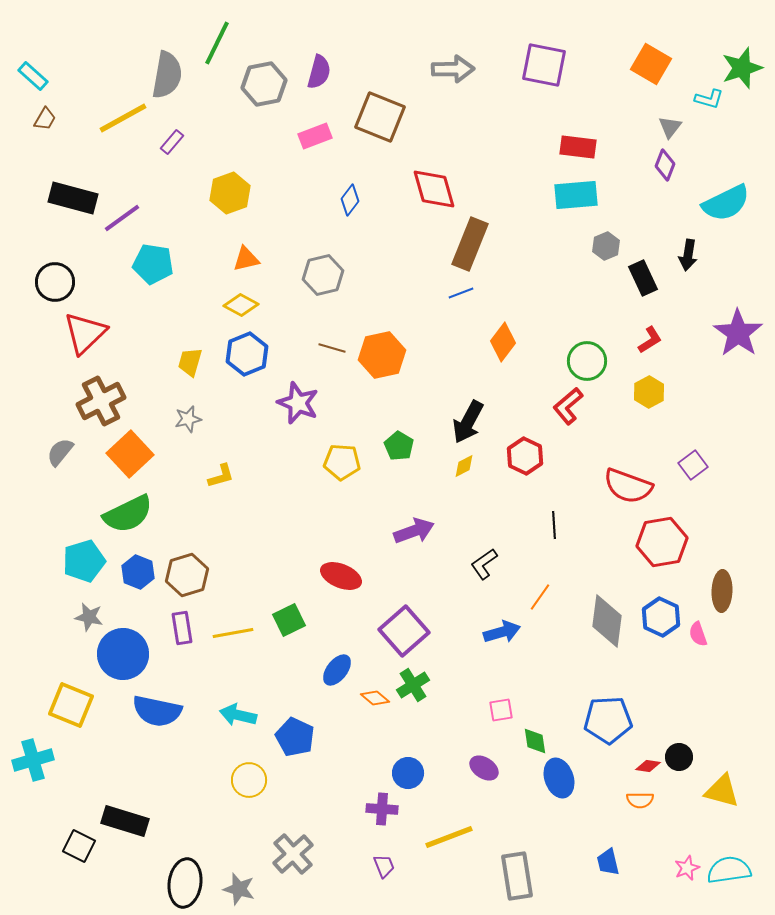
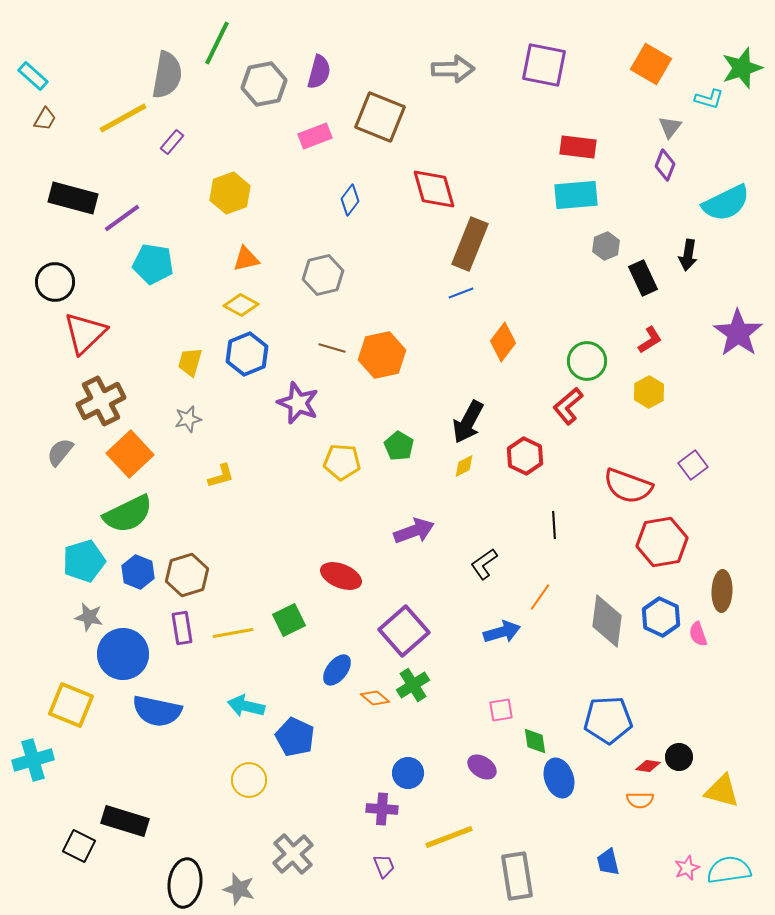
cyan arrow at (238, 715): moved 8 px right, 9 px up
purple ellipse at (484, 768): moved 2 px left, 1 px up
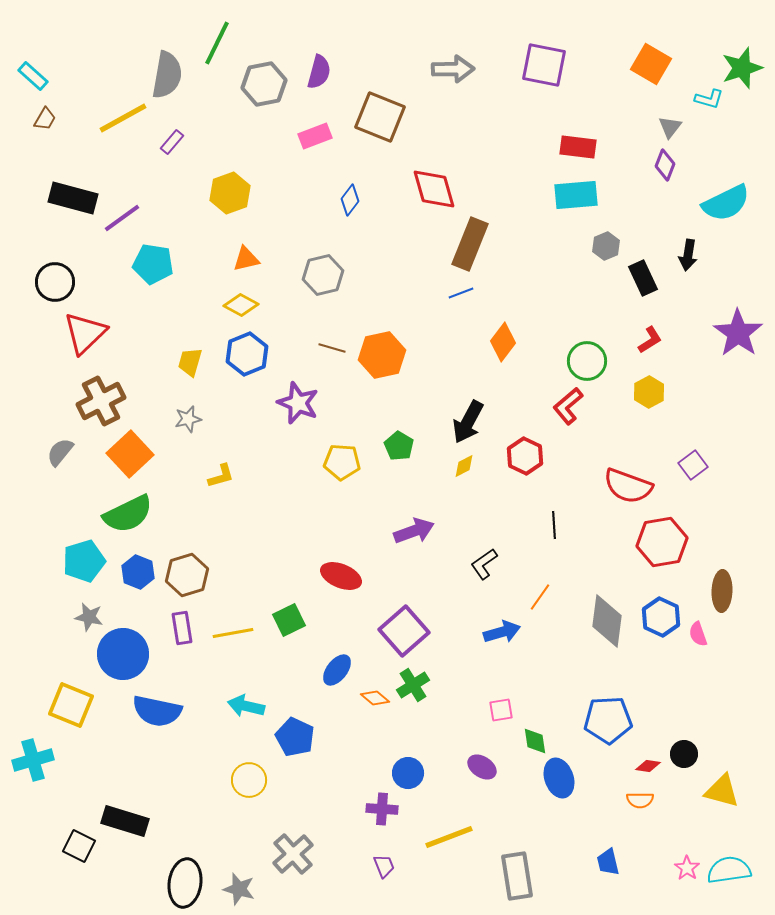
black circle at (679, 757): moved 5 px right, 3 px up
pink star at (687, 868): rotated 15 degrees counterclockwise
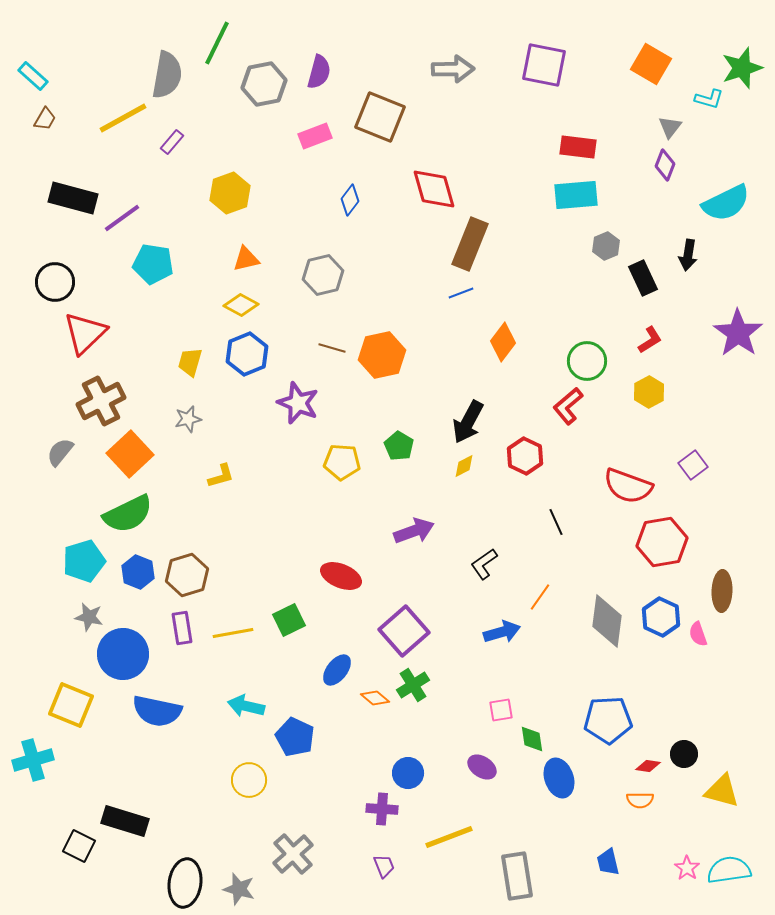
black line at (554, 525): moved 2 px right, 3 px up; rotated 20 degrees counterclockwise
green diamond at (535, 741): moved 3 px left, 2 px up
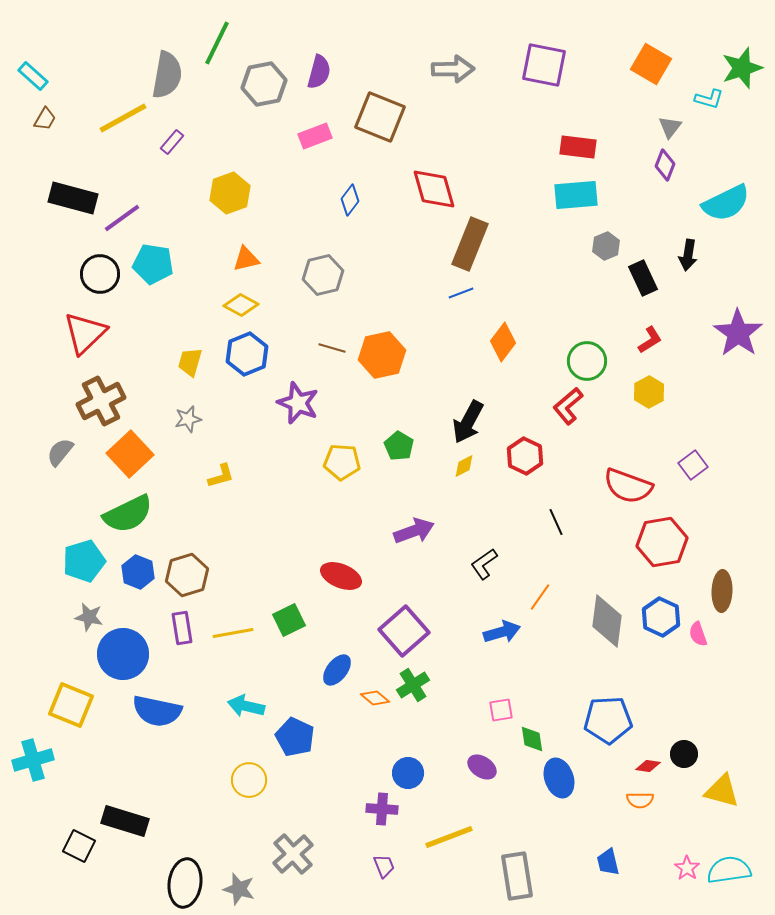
black circle at (55, 282): moved 45 px right, 8 px up
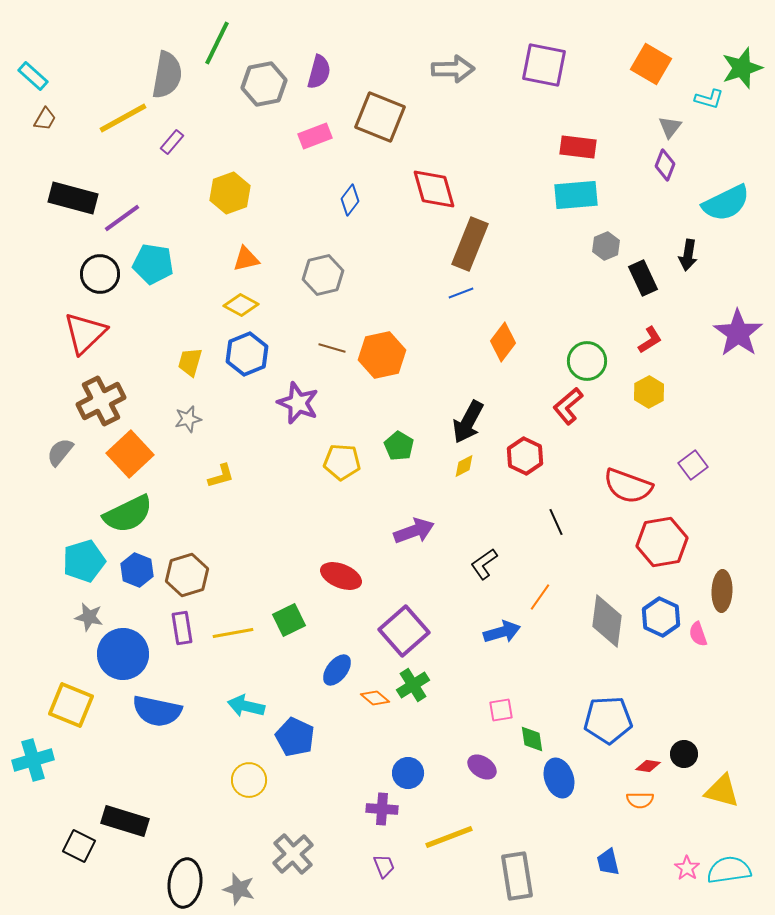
blue hexagon at (138, 572): moved 1 px left, 2 px up
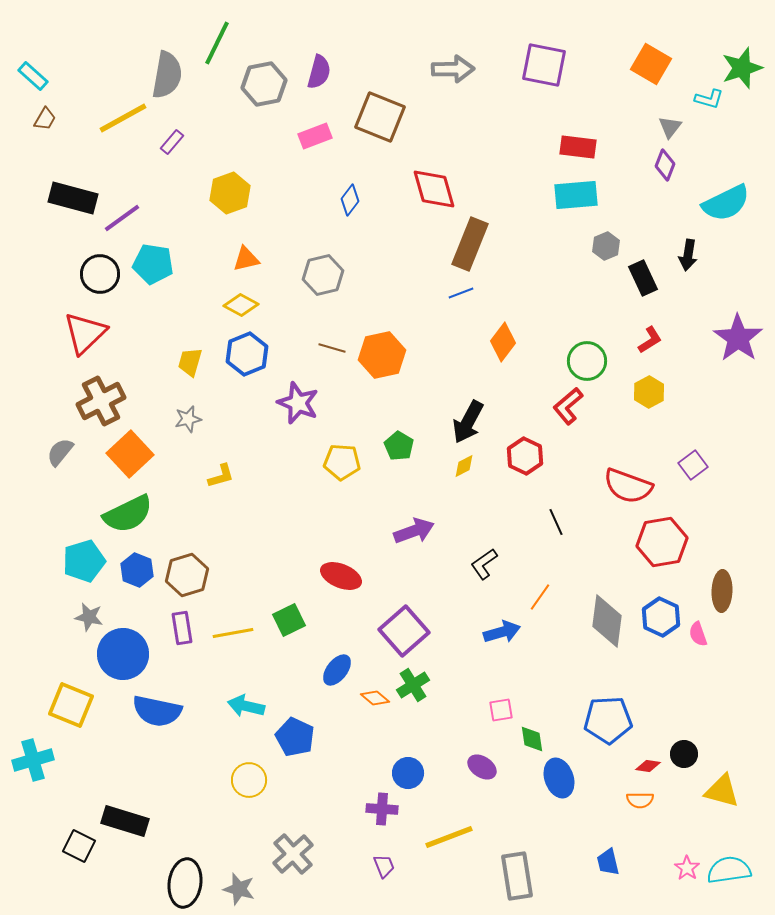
purple star at (738, 333): moved 5 px down
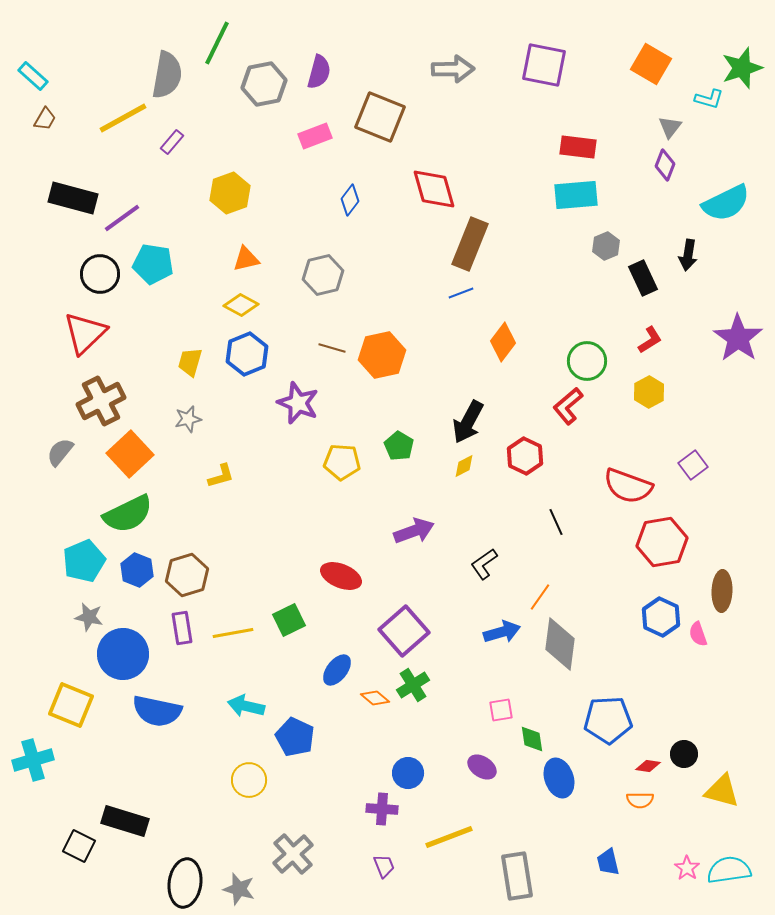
cyan pentagon at (84, 561): rotated 6 degrees counterclockwise
gray diamond at (607, 621): moved 47 px left, 23 px down
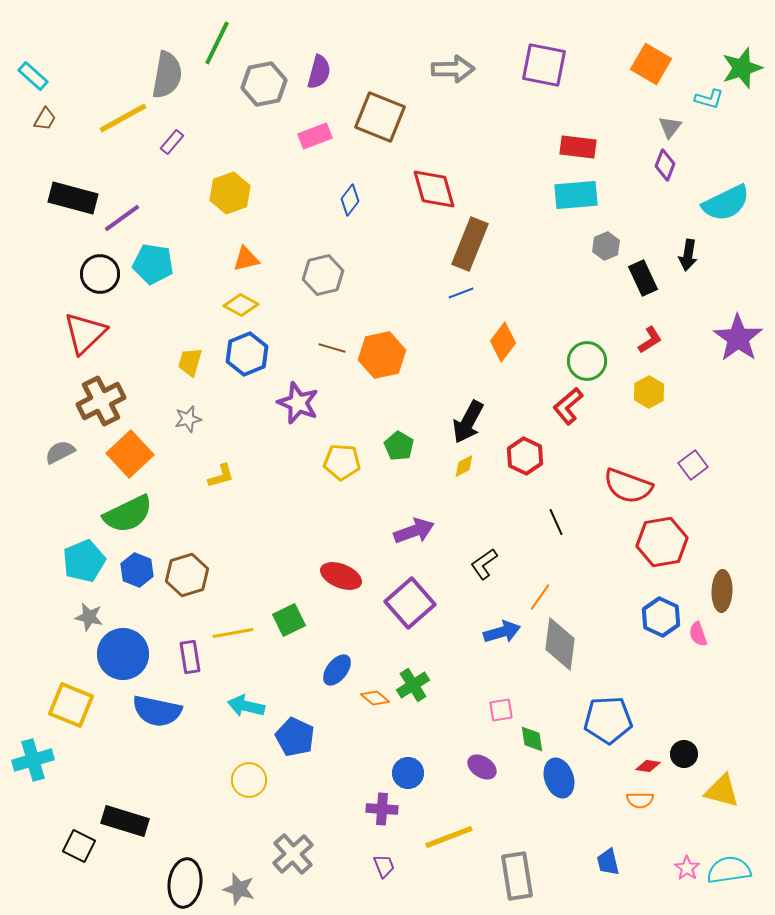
gray semicircle at (60, 452): rotated 24 degrees clockwise
purple rectangle at (182, 628): moved 8 px right, 29 px down
purple square at (404, 631): moved 6 px right, 28 px up
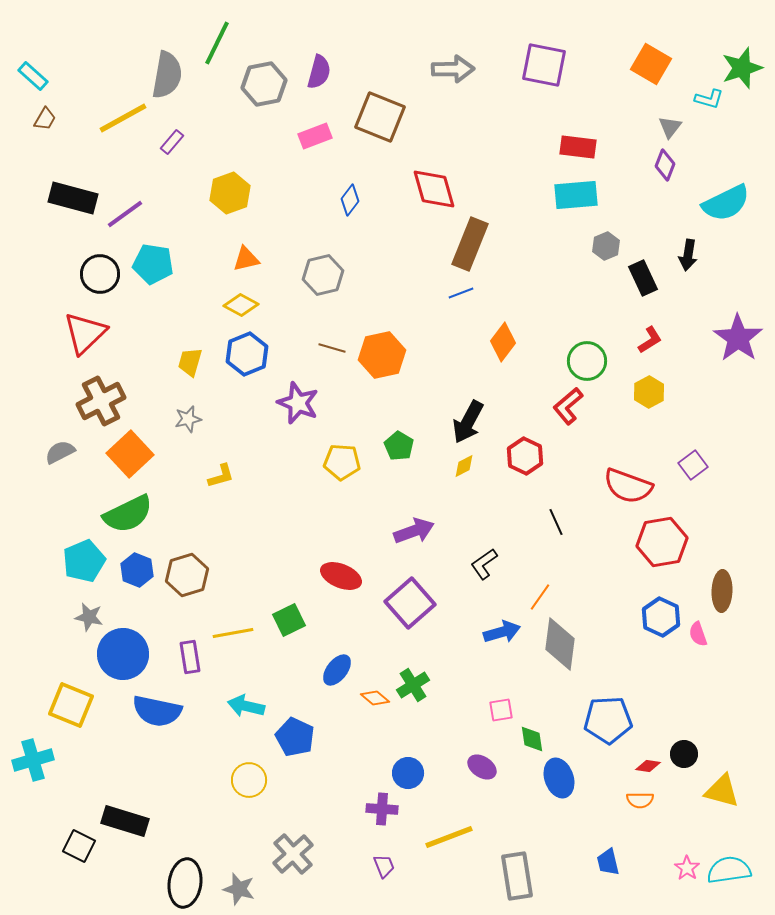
purple line at (122, 218): moved 3 px right, 4 px up
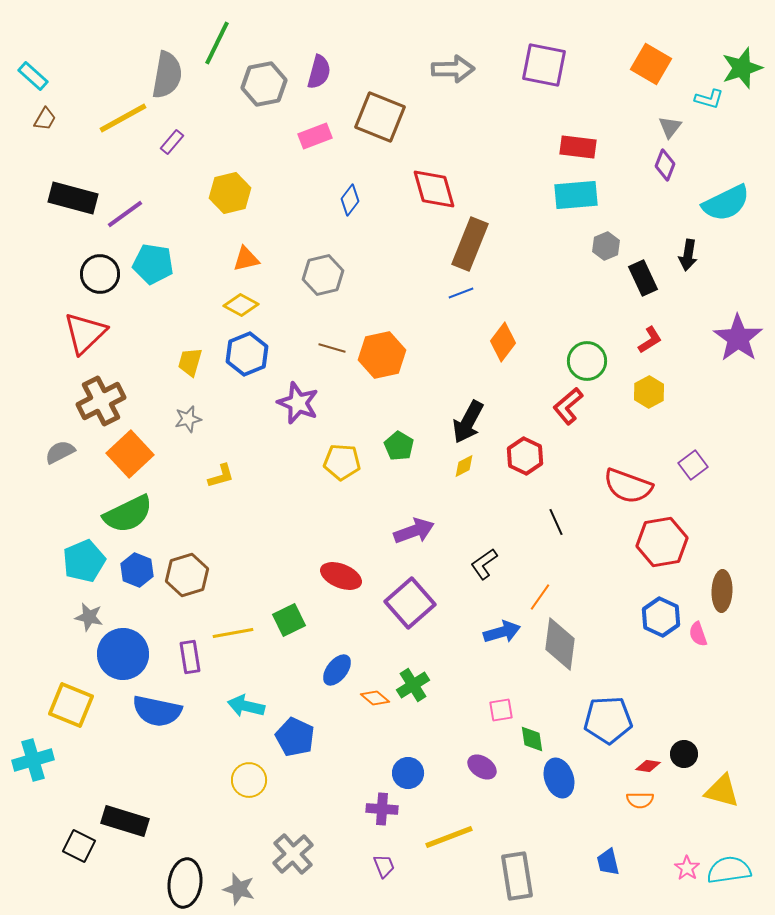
yellow hexagon at (230, 193): rotated 6 degrees clockwise
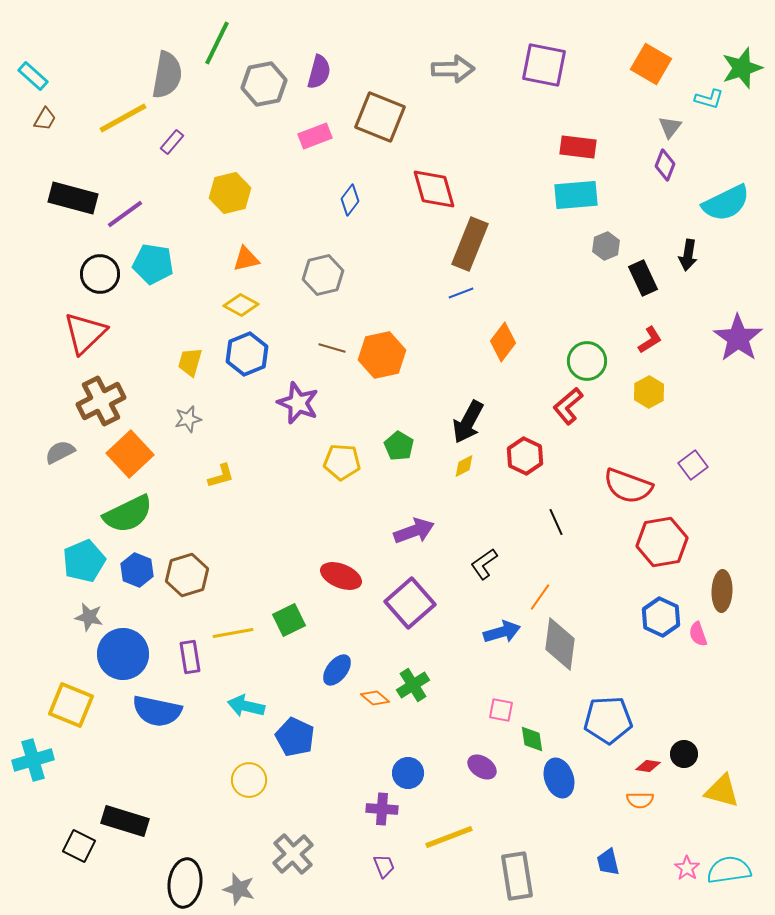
pink square at (501, 710): rotated 20 degrees clockwise
